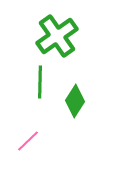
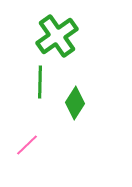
green diamond: moved 2 px down
pink line: moved 1 px left, 4 px down
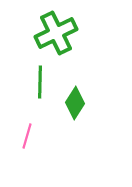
green cross: moved 1 px left, 3 px up; rotated 9 degrees clockwise
pink line: moved 9 px up; rotated 30 degrees counterclockwise
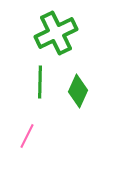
green diamond: moved 3 px right, 12 px up; rotated 8 degrees counterclockwise
pink line: rotated 10 degrees clockwise
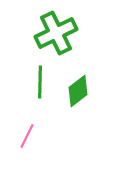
green diamond: rotated 28 degrees clockwise
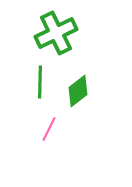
pink line: moved 22 px right, 7 px up
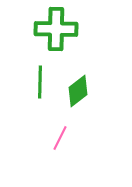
green cross: moved 4 px up; rotated 27 degrees clockwise
pink line: moved 11 px right, 9 px down
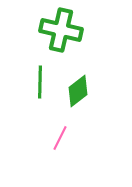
green cross: moved 5 px right, 1 px down; rotated 12 degrees clockwise
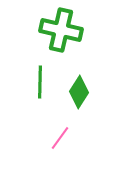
green diamond: moved 1 px right, 1 px down; rotated 20 degrees counterclockwise
pink line: rotated 10 degrees clockwise
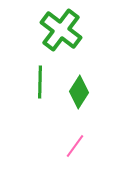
green cross: rotated 24 degrees clockwise
pink line: moved 15 px right, 8 px down
